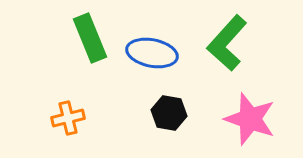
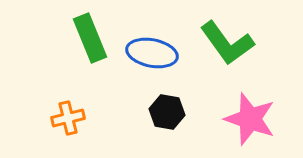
green L-shape: rotated 78 degrees counterclockwise
black hexagon: moved 2 px left, 1 px up
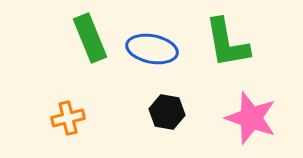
green L-shape: rotated 26 degrees clockwise
blue ellipse: moved 4 px up
pink star: moved 1 px right, 1 px up
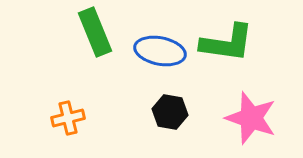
green rectangle: moved 5 px right, 6 px up
green L-shape: rotated 72 degrees counterclockwise
blue ellipse: moved 8 px right, 2 px down
black hexagon: moved 3 px right
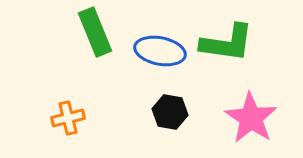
pink star: rotated 14 degrees clockwise
